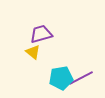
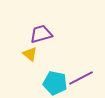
yellow triangle: moved 3 px left, 2 px down
cyan pentagon: moved 6 px left, 5 px down; rotated 20 degrees clockwise
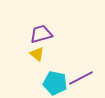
yellow triangle: moved 7 px right
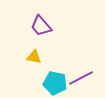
purple trapezoid: moved 8 px up; rotated 115 degrees counterclockwise
yellow triangle: moved 3 px left, 3 px down; rotated 28 degrees counterclockwise
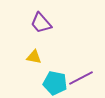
purple trapezoid: moved 3 px up
